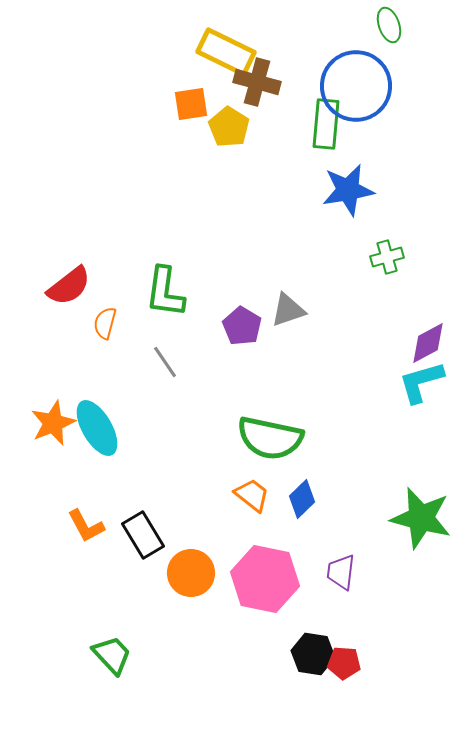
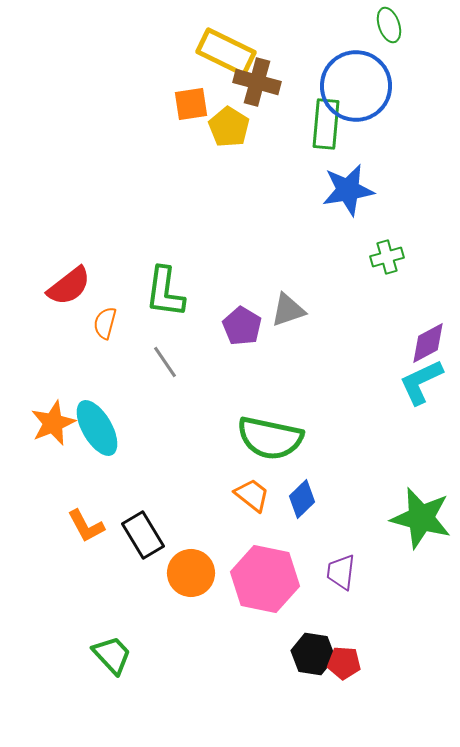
cyan L-shape: rotated 9 degrees counterclockwise
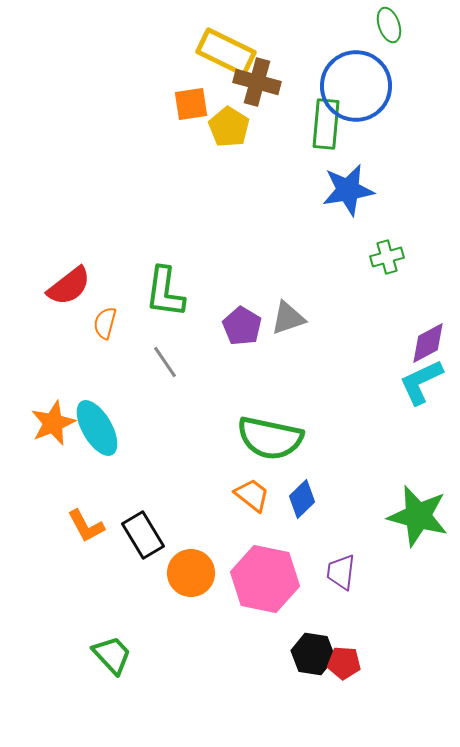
gray triangle: moved 8 px down
green star: moved 3 px left, 2 px up
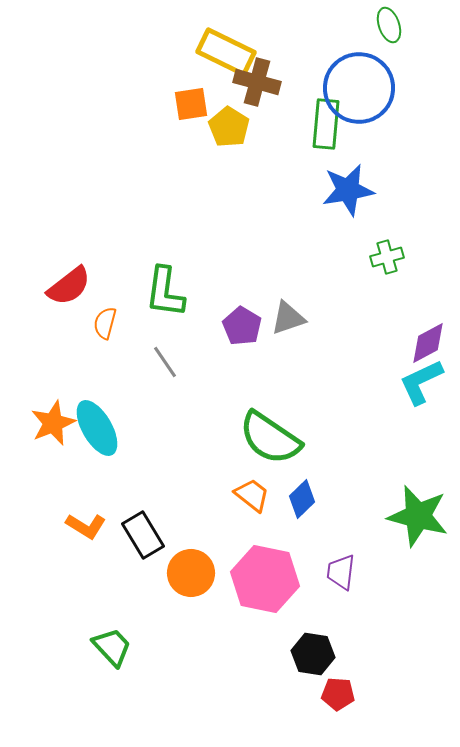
blue circle: moved 3 px right, 2 px down
green semicircle: rotated 22 degrees clockwise
orange L-shape: rotated 30 degrees counterclockwise
green trapezoid: moved 8 px up
red pentagon: moved 6 px left, 31 px down
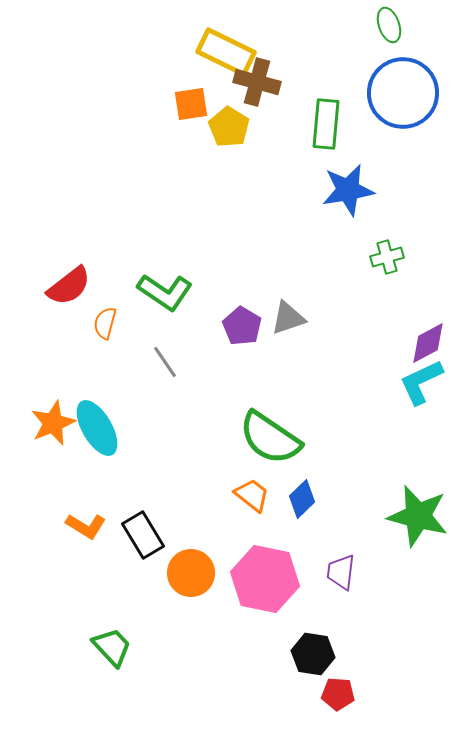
blue circle: moved 44 px right, 5 px down
green L-shape: rotated 64 degrees counterclockwise
